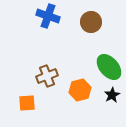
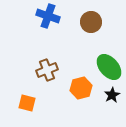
brown cross: moved 6 px up
orange hexagon: moved 1 px right, 2 px up
orange square: rotated 18 degrees clockwise
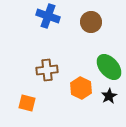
brown cross: rotated 15 degrees clockwise
orange hexagon: rotated 20 degrees counterclockwise
black star: moved 3 px left, 1 px down
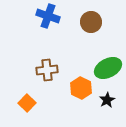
green ellipse: moved 1 px left, 1 px down; rotated 76 degrees counterclockwise
black star: moved 2 px left, 4 px down
orange square: rotated 30 degrees clockwise
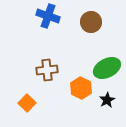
green ellipse: moved 1 px left
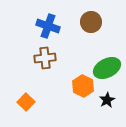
blue cross: moved 10 px down
brown cross: moved 2 px left, 12 px up
orange hexagon: moved 2 px right, 2 px up
orange square: moved 1 px left, 1 px up
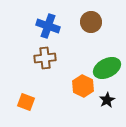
orange square: rotated 24 degrees counterclockwise
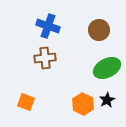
brown circle: moved 8 px right, 8 px down
orange hexagon: moved 18 px down
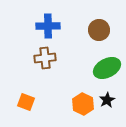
blue cross: rotated 20 degrees counterclockwise
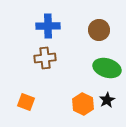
green ellipse: rotated 44 degrees clockwise
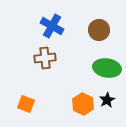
blue cross: moved 4 px right; rotated 30 degrees clockwise
green ellipse: rotated 8 degrees counterclockwise
orange square: moved 2 px down
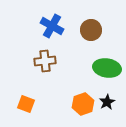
brown circle: moved 8 px left
brown cross: moved 3 px down
black star: moved 2 px down
orange hexagon: rotated 15 degrees clockwise
